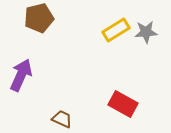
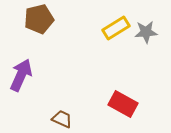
brown pentagon: moved 1 px down
yellow rectangle: moved 2 px up
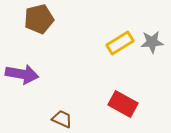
yellow rectangle: moved 4 px right, 15 px down
gray star: moved 6 px right, 10 px down
purple arrow: moved 1 px right, 1 px up; rotated 76 degrees clockwise
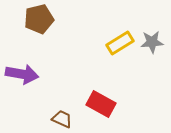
red rectangle: moved 22 px left
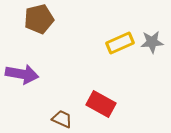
yellow rectangle: rotated 8 degrees clockwise
